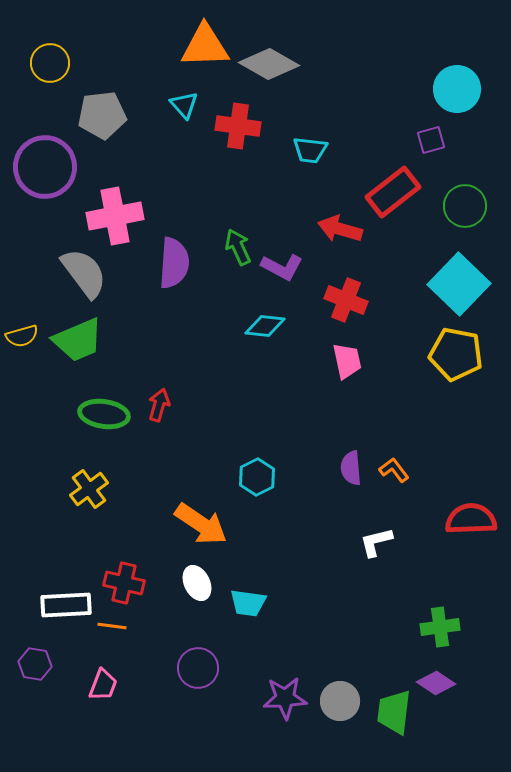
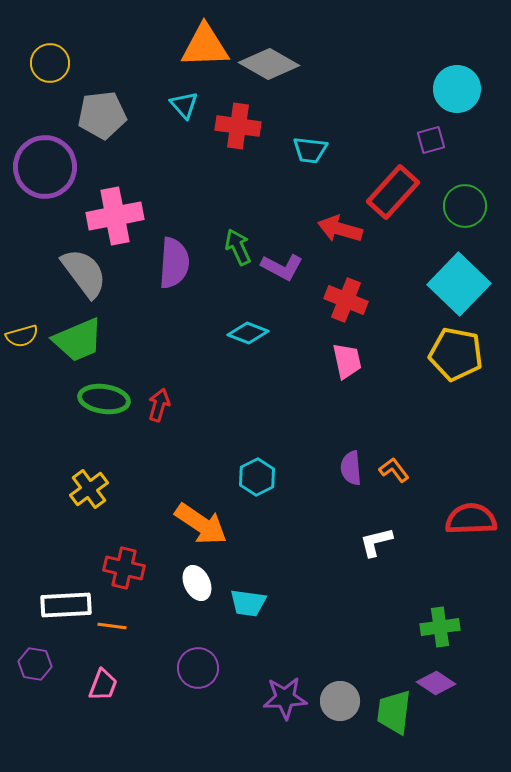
red rectangle at (393, 192): rotated 10 degrees counterclockwise
cyan diamond at (265, 326): moved 17 px left, 7 px down; rotated 15 degrees clockwise
green ellipse at (104, 414): moved 15 px up
red cross at (124, 583): moved 15 px up
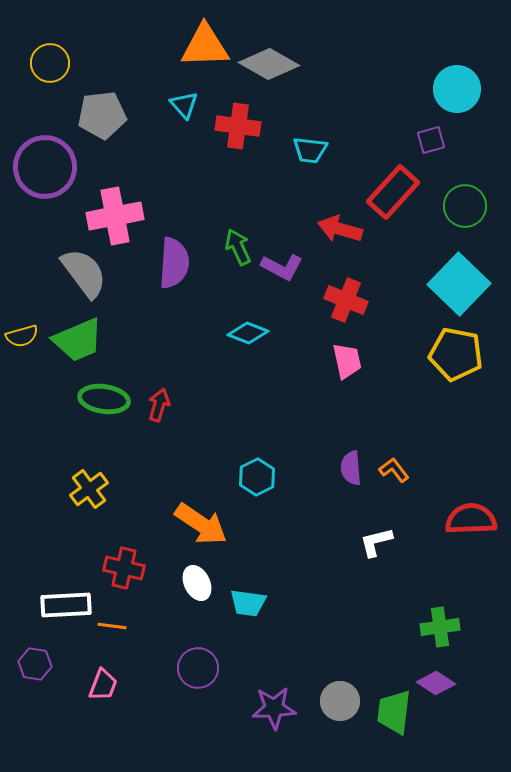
purple star at (285, 698): moved 11 px left, 10 px down
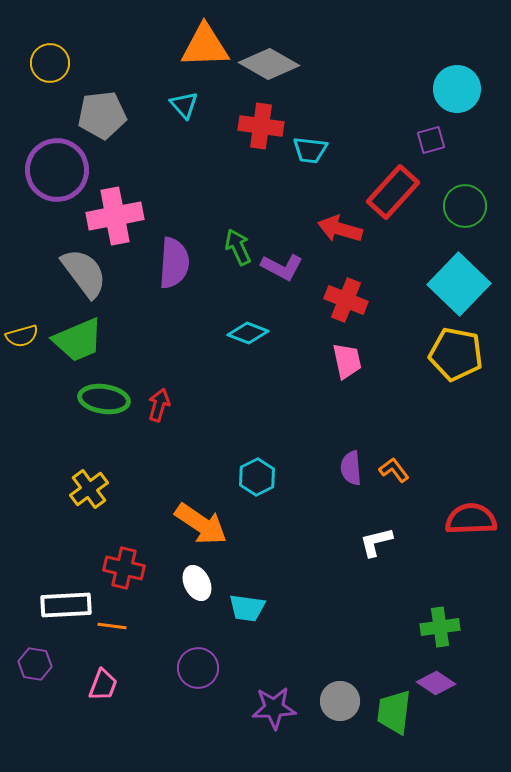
red cross at (238, 126): moved 23 px right
purple circle at (45, 167): moved 12 px right, 3 px down
cyan trapezoid at (248, 603): moved 1 px left, 5 px down
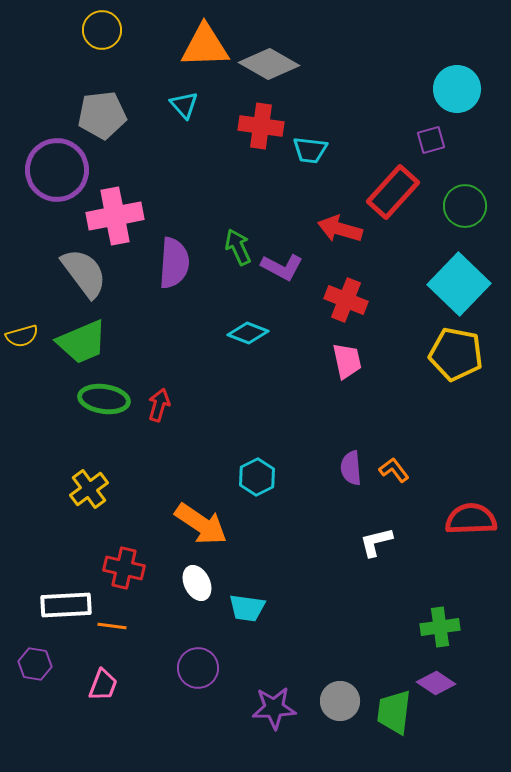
yellow circle at (50, 63): moved 52 px right, 33 px up
green trapezoid at (78, 340): moved 4 px right, 2 px down
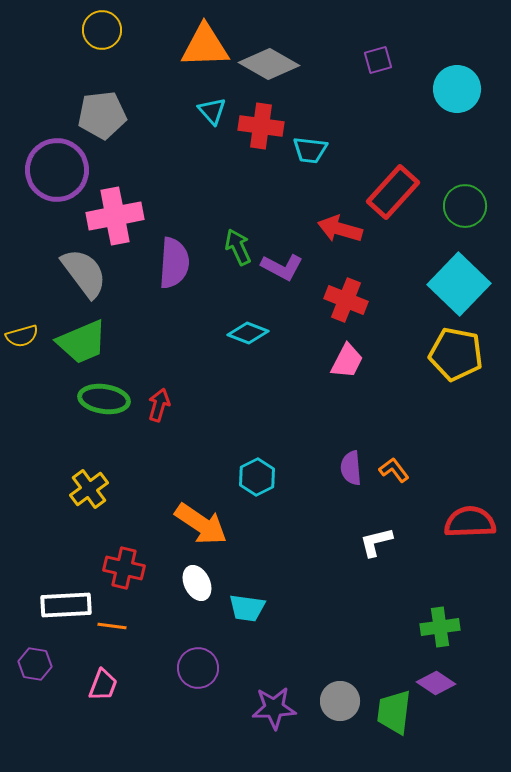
cyan triangle at (184, 105): moved 28 px right, 6 px down
purple square at (431, 140): moved 53 px left, 80 px up
pink trapezoid at (347, 361): rotated 39 degrees clockwise
red semicircle at (471, 519): moved 1 px left, 3 px down
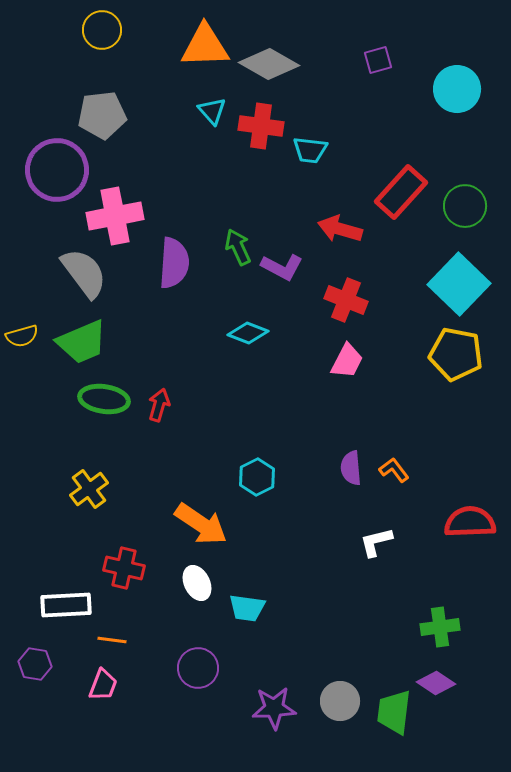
red rectangle at (393, 192): moved 8 px right
orange line at (112, 626): moved 14 px down
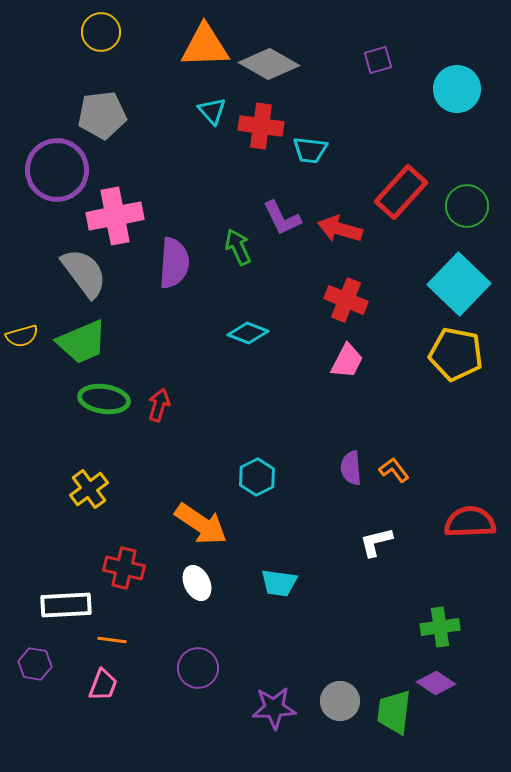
yellow circle at (102, 30): moved 1 px left, 2 px down
green circle at (465, 206): moved 2 px right
purple L-shape at (282, 267): moved 49 px up; rotated 36 degrees clockwise
cyan trapezoid at (247, 608): moved 32 px right, 25 px up
